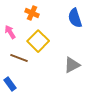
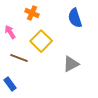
yellow square: moved 3 px right
gray triangle: moved 1 px left, 1 px up
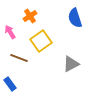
orange cross: moved 2 px left, 3 px down; rotated 32 degrees clockwise
yellow square: rotated 10 degrees clockwise
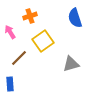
orange cross: rotated 16 degrees clockwise
yellow square: moved 2 px right
brown line: rotated 66 degrees counterclockwise
gray triangle: rotated 12 degrees clockwise
blue rectangle: rotated 32 degrees clockwise
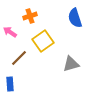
pink arrow: rotated 24 degrees counterclockwise
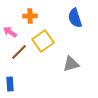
orange cross: rotated 16 degrees clockwise
brown line: moved 6 px up
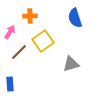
pink arrow: rotated 88 degrees clockwise
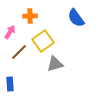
blue semicircle: moved 1 px right; rotated 18 degrees counterclockwise
gray triangle: moved 16 px left
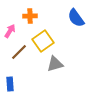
pink arrow: moved 1 px up
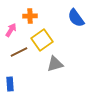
pink arrow: moved 1 px right, 1 px up
yellow square: moved 1 px left, 1 px up
brown line: rotated 18 degrees clockwise
